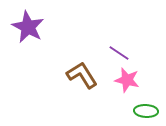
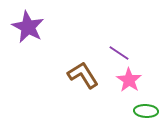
brown L-shape: moved 1 px right
pink star: moved 2 px right; rotated 20 degrees clockwise
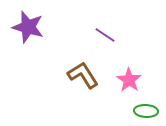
purple star: rotated 12 degrees counterclockwise
purple line: moved 14 px left, 18 px up
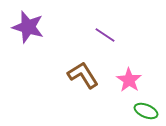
green ellipse: rotated 20 degrees clockwise
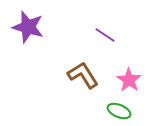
green ellipse: moved 27 px left
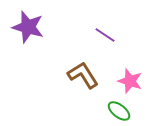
pink star: moved 1 px right, 1 px down; rotated 15 degrees counterclockwise
green ellipse: rotated 15 degrees clockwise
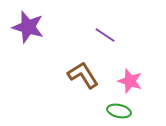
green ellipse: rotated 25 degrees counterclockwise
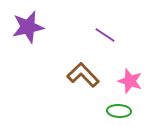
purple star: rotated 28 degrees counterclockwise
brown L-shape: rotated 12 degrees counterclockwise
green ellipse: rotated 10 degrees counterclockwise
